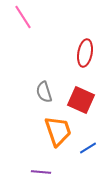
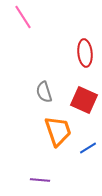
red ellipse: rotated 16 degrees counterclockwise
red square: moved 3 px right
purple line: moved 1 px left, 8 px down
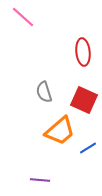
pink line: rotated 15 degrees counterclockwise
red ellipse: moved 2 px left, 1 px up
orange trapezoid: moved 2 px right; rotated 68 degrees clockwise
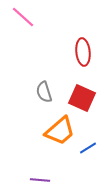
red square: moved 2 px left, 2 px up
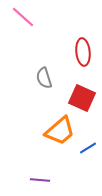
gray semicircle: moved 14 px up
